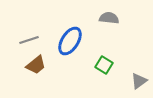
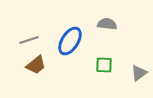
gray semicircle: moved 2 px left, 6 px down
green square: rotated 30 degrees counterclockwise
gray triangle: moved 8 px up
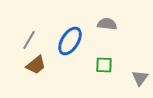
gray line: rotated 42 degrees counterclockwise
gray triangle: moved 1 px right, 5 px down; rotated 18 degrees counterclockwise
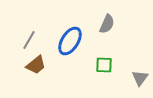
gray semicircle: rotated 108 degrees clockwise
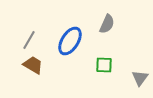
brown trapezoid: moved 3 px left; rotated 110 degrees counterclockwise
